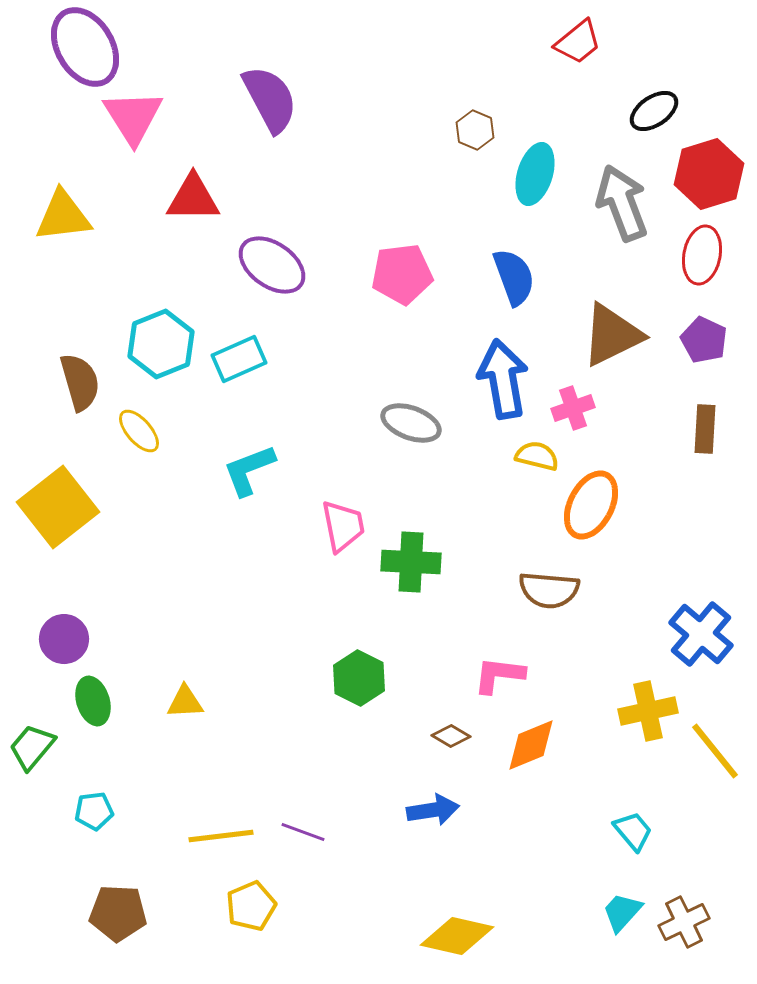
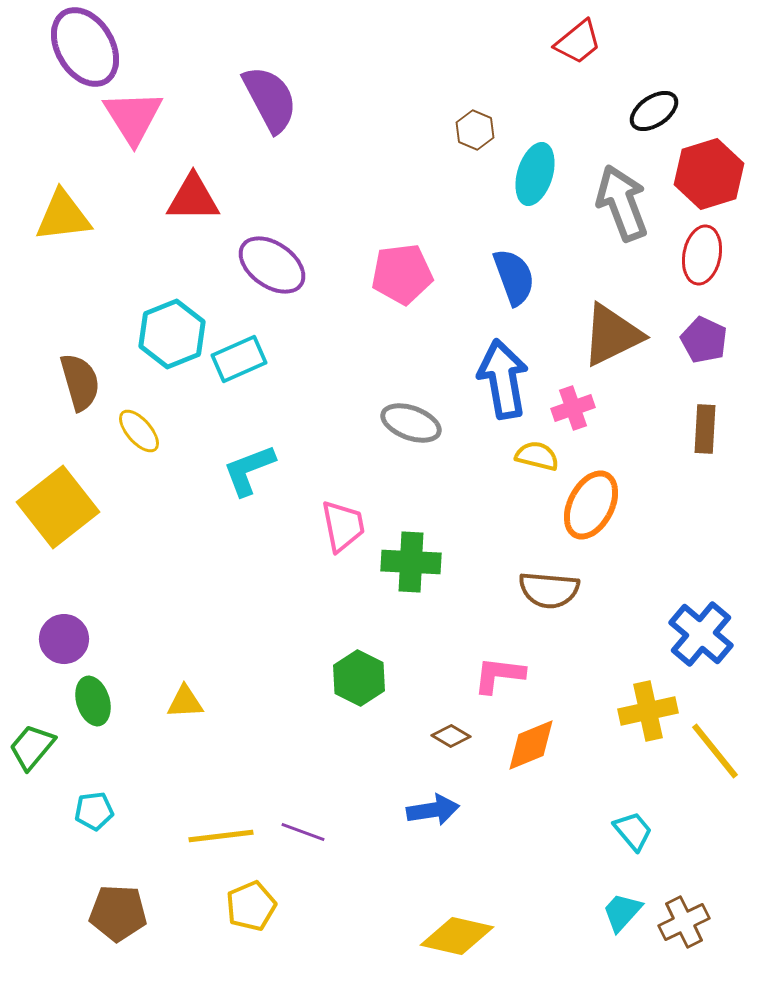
cyan hexagon at (161, 344): moved 11 px right, 10 px up
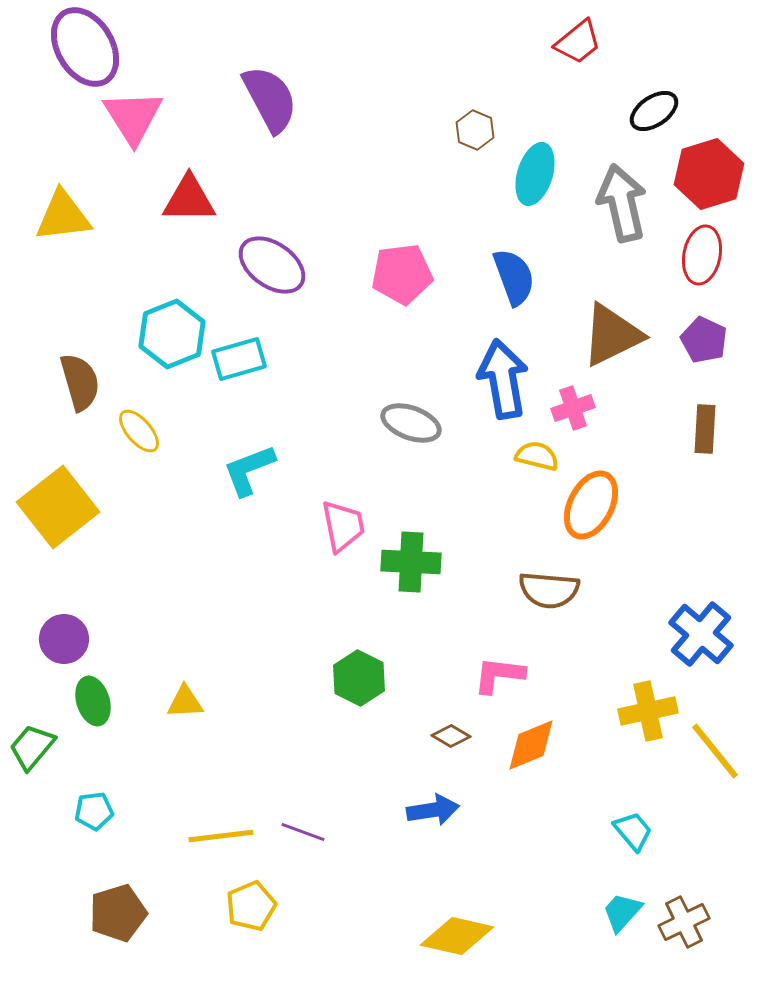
red triangle at (193, 198): moved 4 px left, 1 px down
gray arrow at (622, 203): rotated 8 degrees clockwise
cyan rectangle at (239, 359): rotated 8 degrees clockwise
brown pentagon at (118, 913): rotated 20 degrees counterclockwise
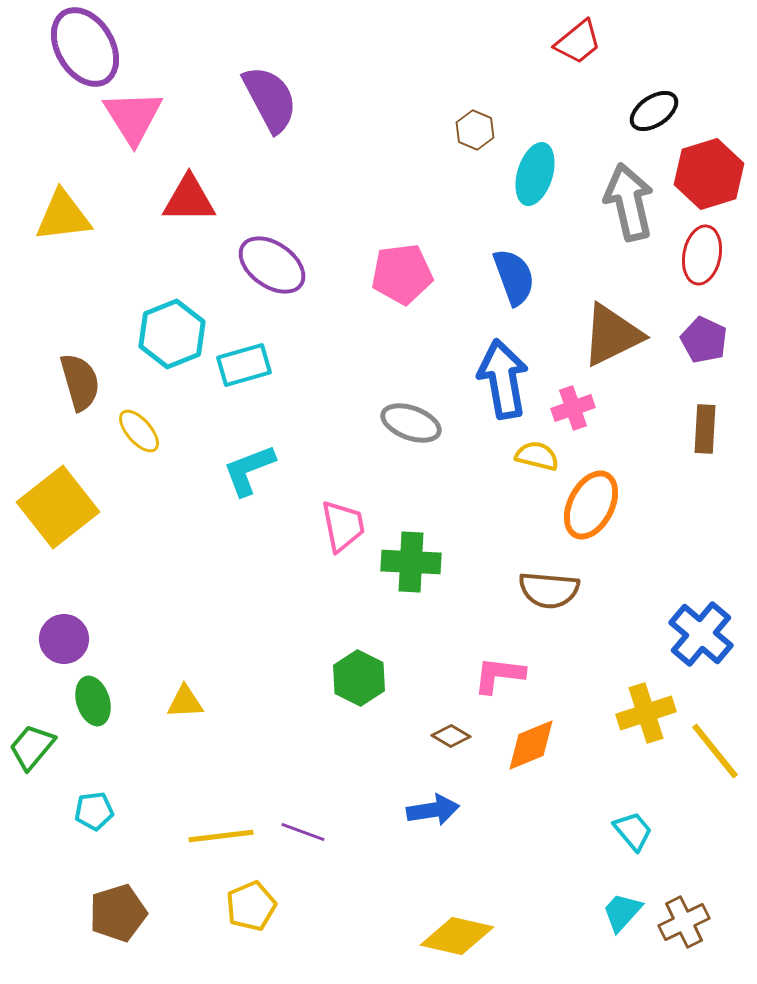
gray arrow at (622, 203): moved 7 px right, 1 px up
cyan rectangle at (239, 359): moved 5 px right, 6 px down
yellow cross at (648, 711): moved 2 px left, 2 px down; rotated 6 degrees counterclockwise
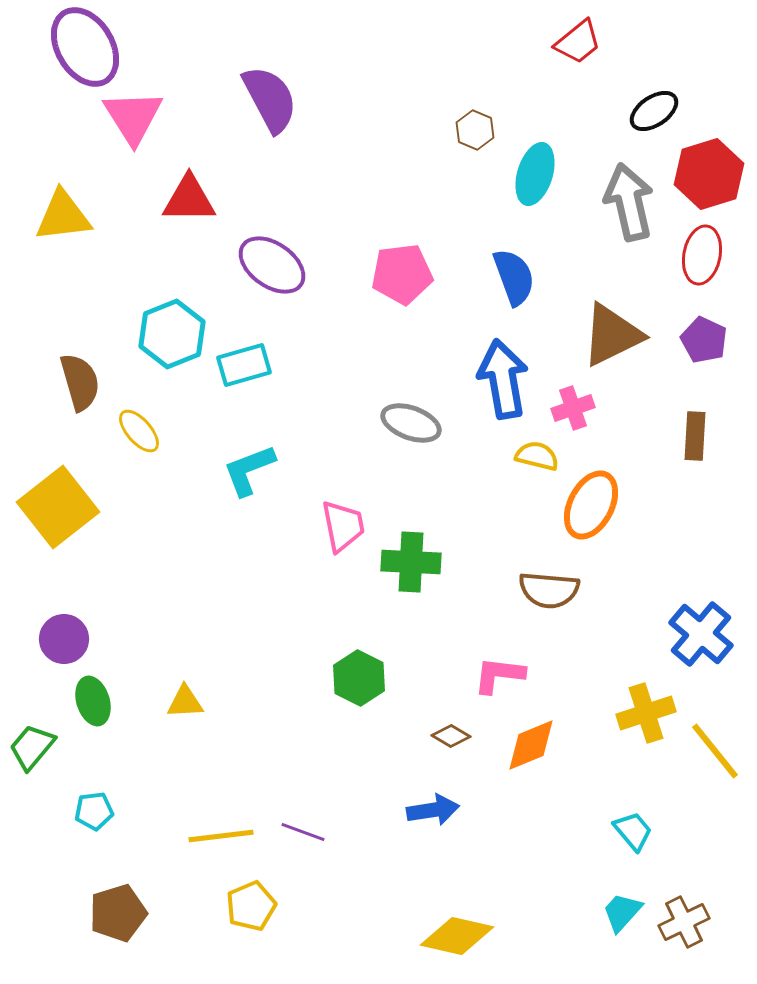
brown rectangle at (705, 429): moved 10 px left, 7 px down
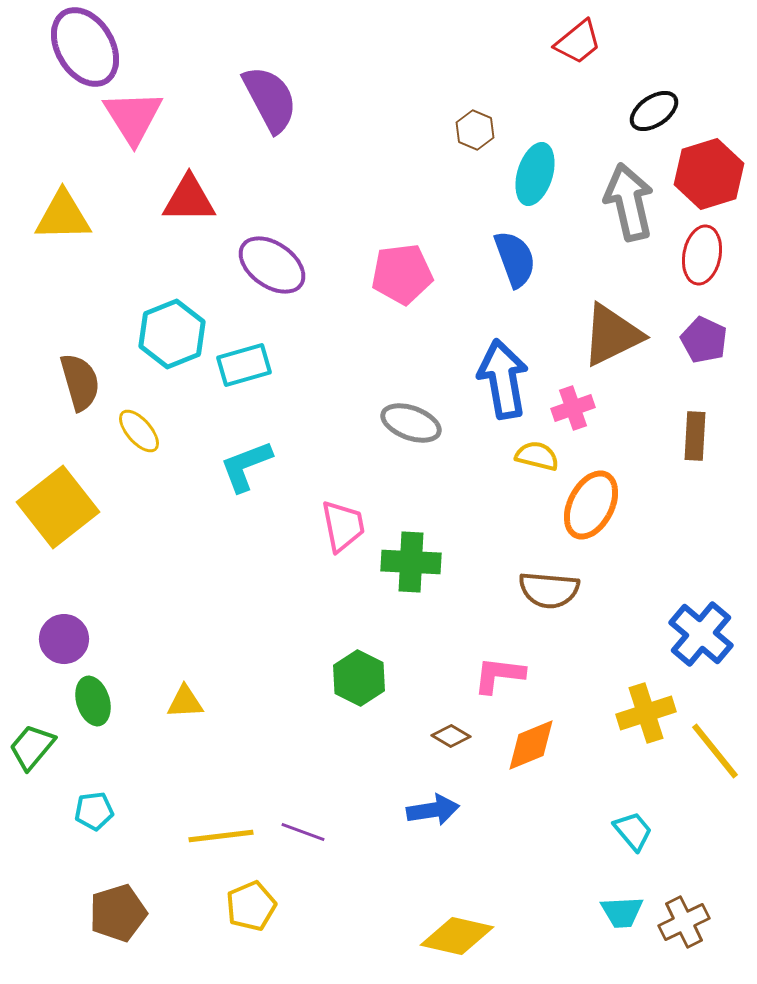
yellow triangle at (63, 216): rotated 6 degrees clockwise
blue semicircle at (514, 277): moved 1 px right, 18 px up
cyan L-shape at (249, 470): moved 3 px left, 4 px up
cyan trapezoid at (622, 912): rotated 135 degrees counterclockwise
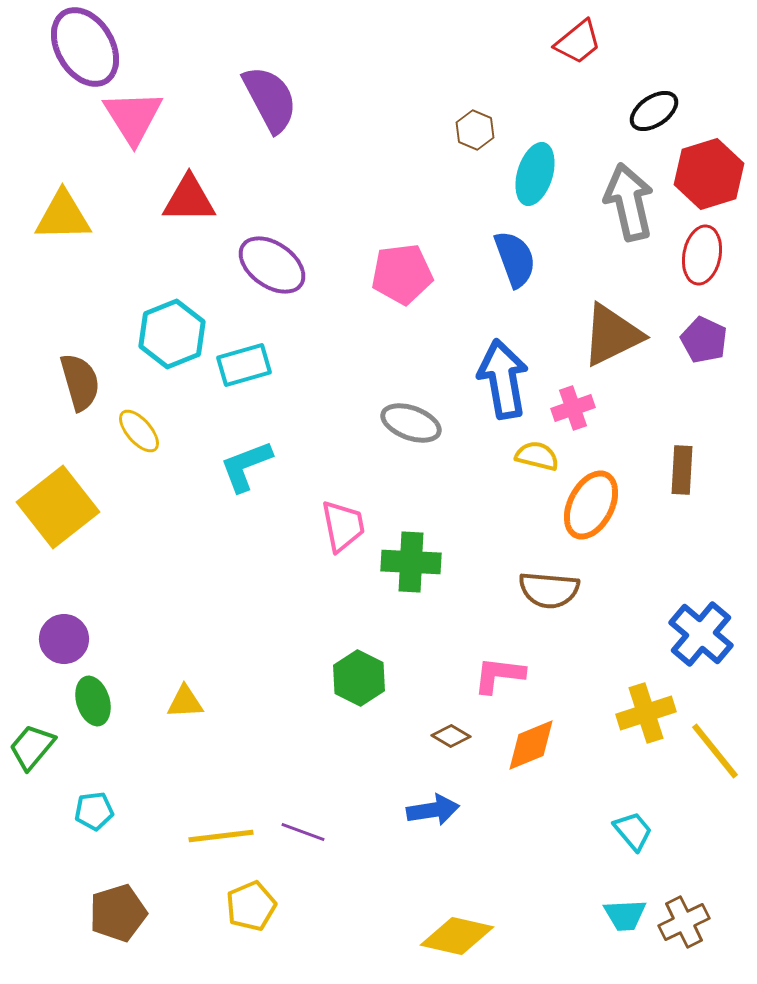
brown rectangle at (695, 436): moved 13 px left, 34 px down
cyan trapezoid at (622, 912): moved 3 px right, 3 px down
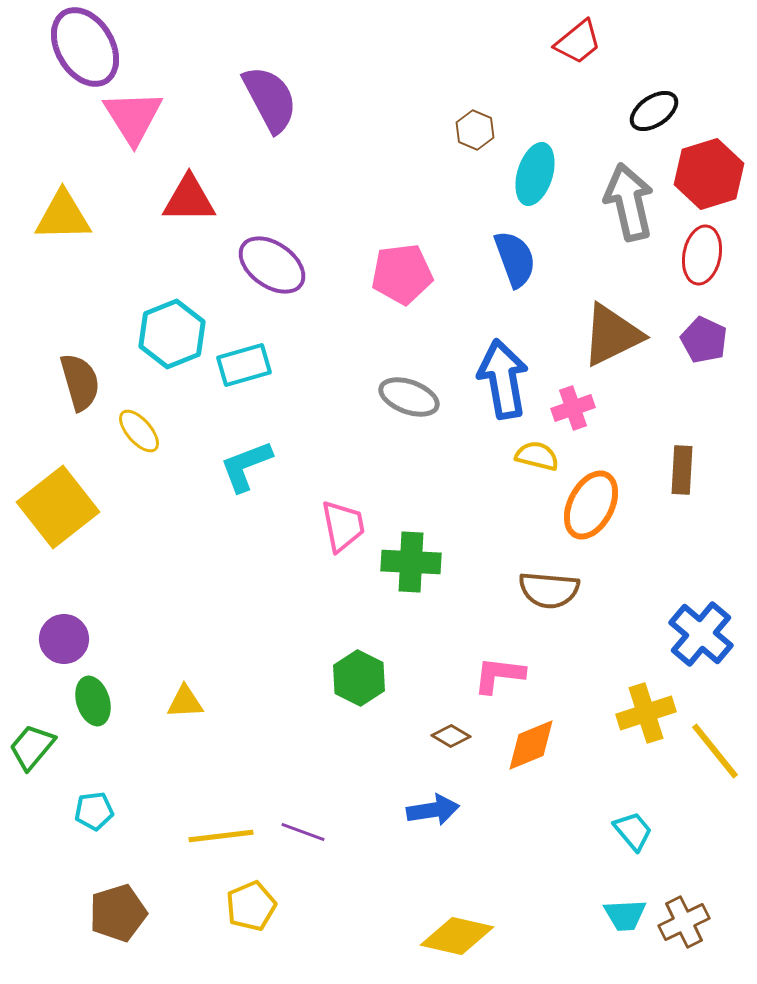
gray ellipse at (411, 423): moved 2 px left, 26 px up
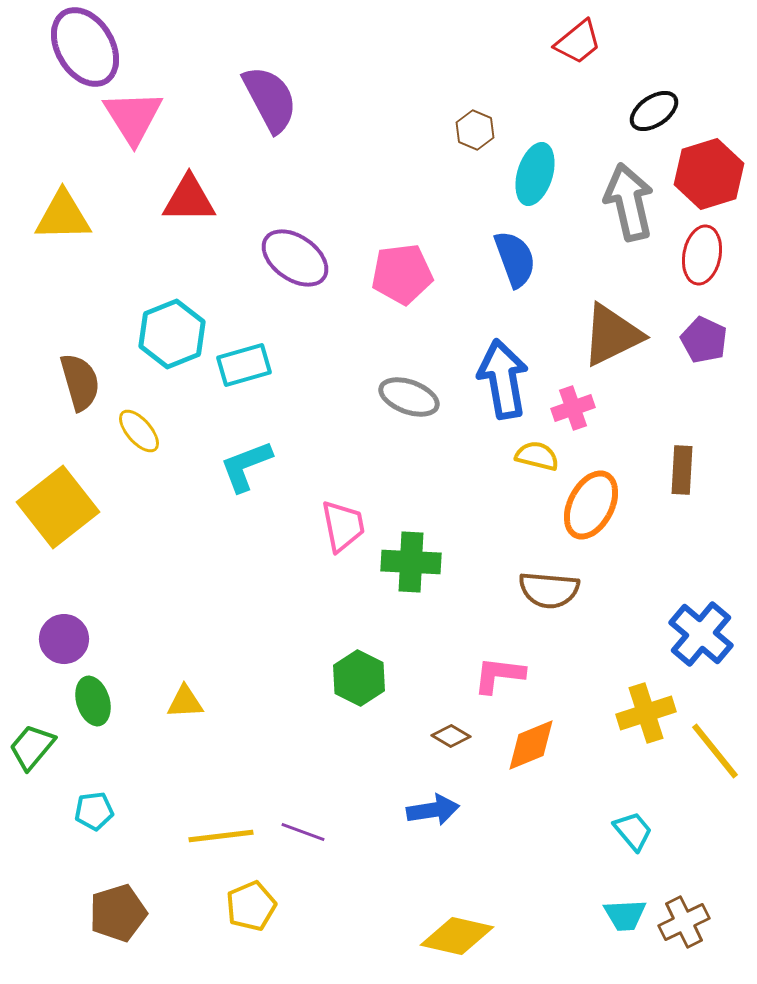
purple ellipse at (272, 265): moved 23 px right, 7 px up
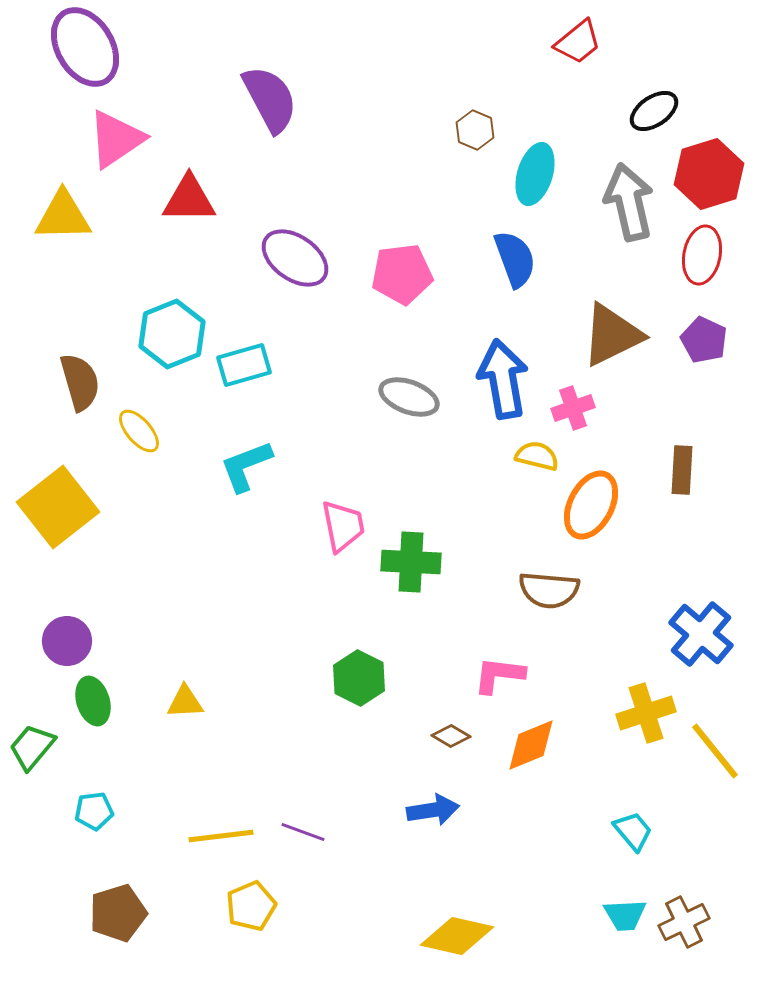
pink triangle at (133, 117): moved 17 px left, 22 px down; rotated 28 degrees clockwise
purple circle at (64, 639): moved 3 px right, 2 px down
